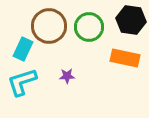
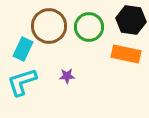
orange rectangle: moved 1 px right, 4 px up
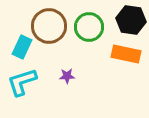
cyan rectangle: moved 1 px left, 2 px up
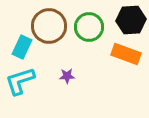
black hexagon: rotated 12 degrees counterclockwise
orange rectangle: rotated 8 degrees clockwise
cyan L-shape: moved 2 px left, 1 px up
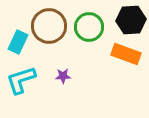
cyan rectangle: moved 4 px left, 5 px up
purple star: moved 4 px left
cyan L-shape: moved 1 px right, 1 px up
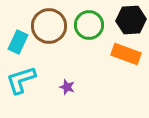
green circle: moved 2 px up
purple star: moved 4 px right, 11 px down; rotated 21 degrees clockwise
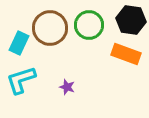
black hexagon: rotated 12 degrees clockwise
brown circle: moved 1 px right, 2 px down
cyan rectangle: moved 1 px right, 1 px down
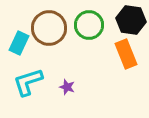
brown circle: moved 1 px left
orange rectangle: rotated 48 degrees clockwise
cyan L-shape: moved 7 px right, 2 px down
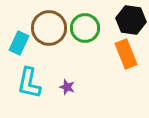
green circle: moved 4 px left, 3 px down
cyan L-shape: moved 1 px right, 1 px down; rotated 60 degrees counterclockwise
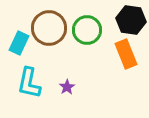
green circle: moved 2 px right, 2 px down
purple star: rotated 21 degrees clockwise
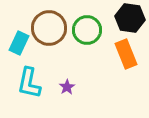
black hexagon: moved 1 px left, 2 px up
